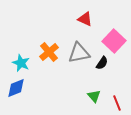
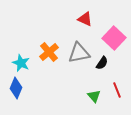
pink square: moved 3 px up
blue diamond: rotated 45 degrees counterclockwise
red line: moved 13 px up
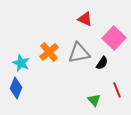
green triangle: moved 4 px down
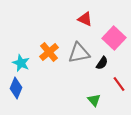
red line: moved 2 px right, 6 px up; rotated 14 degrees counterclockwise
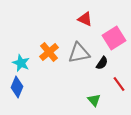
pink square: rotated 15 degrees clockwise
blue diamond: moved 1 px right, 1 px up
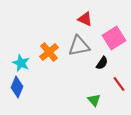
gray triangle: moved 7 px up
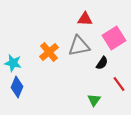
red triangle: rotated 21 degrees counterclockwise
cyan star: moved 8 px left; rotated 12 degrees counterclockwise
green triangle: rotated 16 degrees clockwise
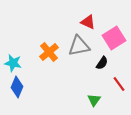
red triangle: moved 3 px right, 3 px down; rotated 21 degrees clockwise
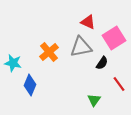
gray triangle: moved 2 px right, 1 px down
blue diamond: moved 13 px right, 2 px up
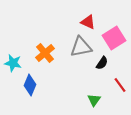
orange cross: moved 4 px left, 1 px down
red line: moved 1 px right, 1 px down
